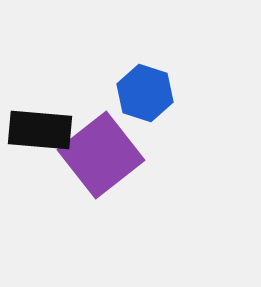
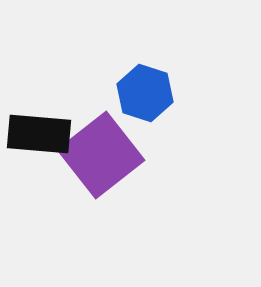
black rectangle: moved 1 px left, 4 px down
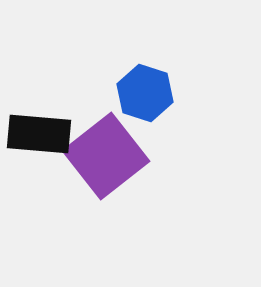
purple square: moved 5 px right, 1 px down
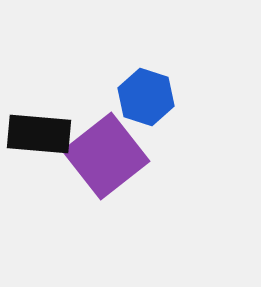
blue hexagon: moved 1 px right, 4 px down
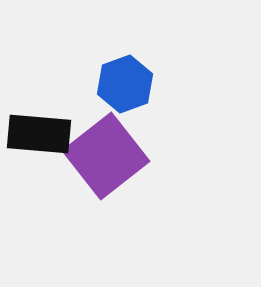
blue hexagon: moved 21 px left, 13 px up; rotated 22 degrees clockwise
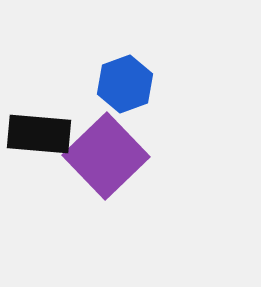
purple square: rotated 6 degrees counterclockwise
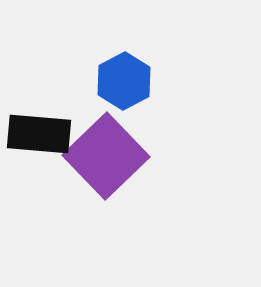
blue hexagon: moved 1 px left, 3 px up; rotated 8 degrees counterclockwise
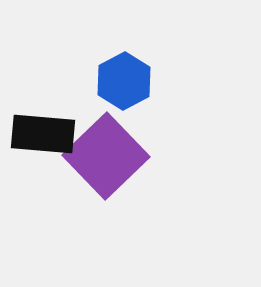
black rectangle: moved 4 px right
